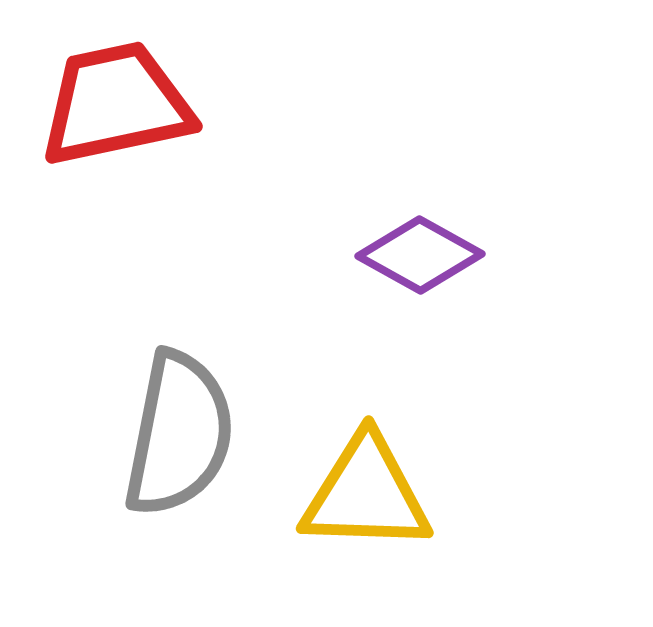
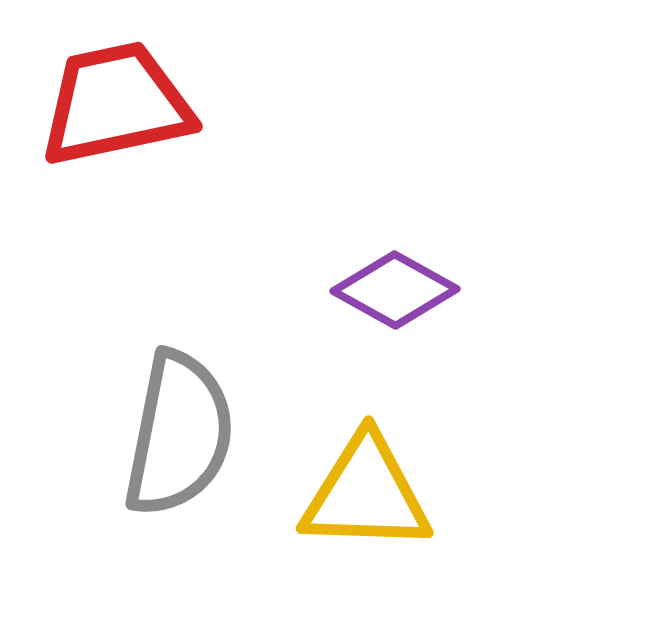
purple diamond: moved 25 px left, 35 px down
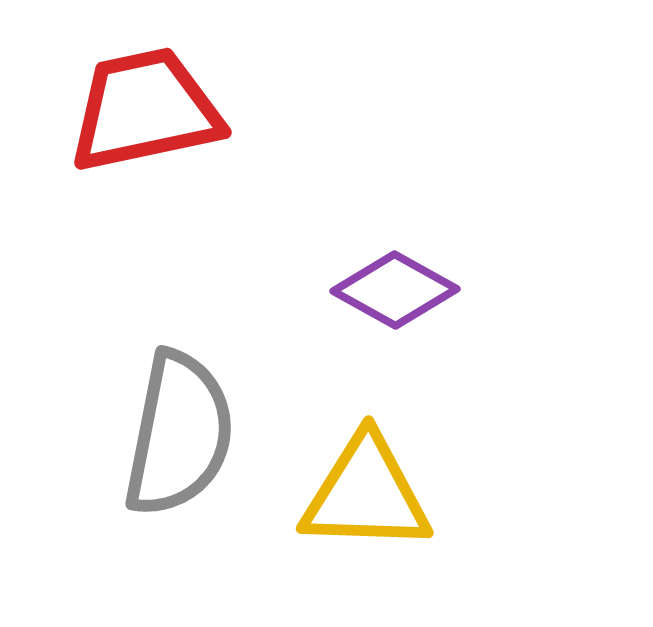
red trapezoid: moved 29 px right, 6 px down
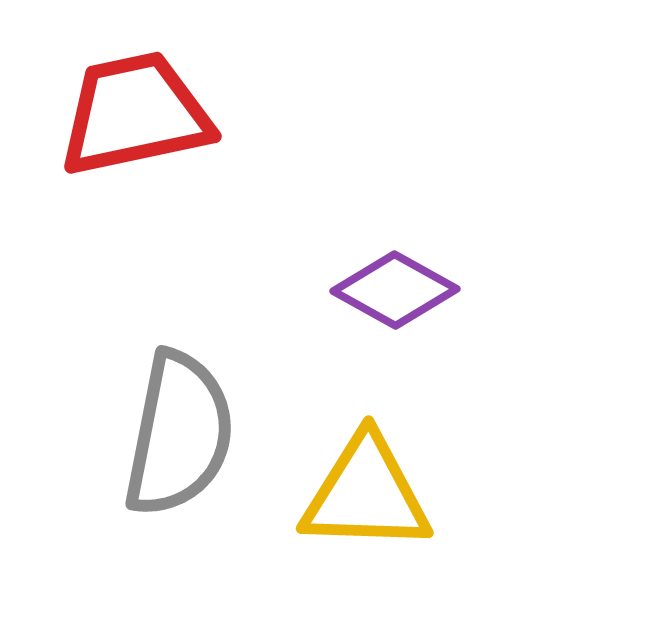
red trapezoid: moved 10 px left, 4 px down
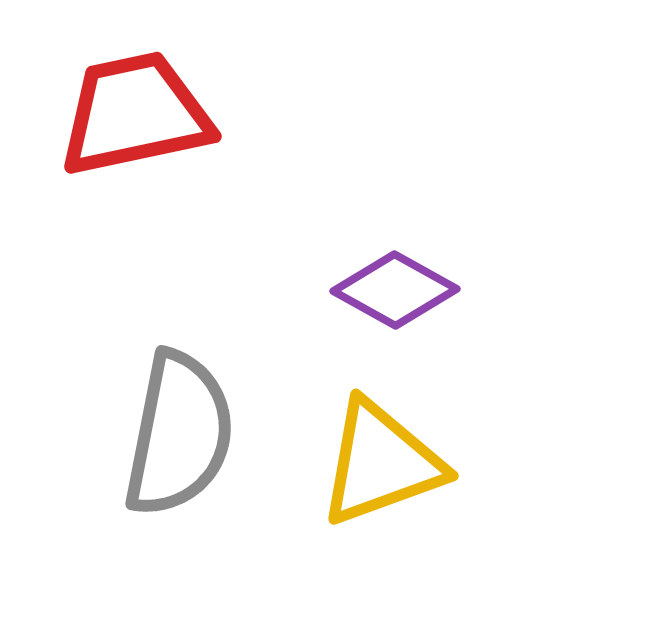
yellow triangle: moved 15 px right, 31 px up; rotated 22 degrees counterclockwise
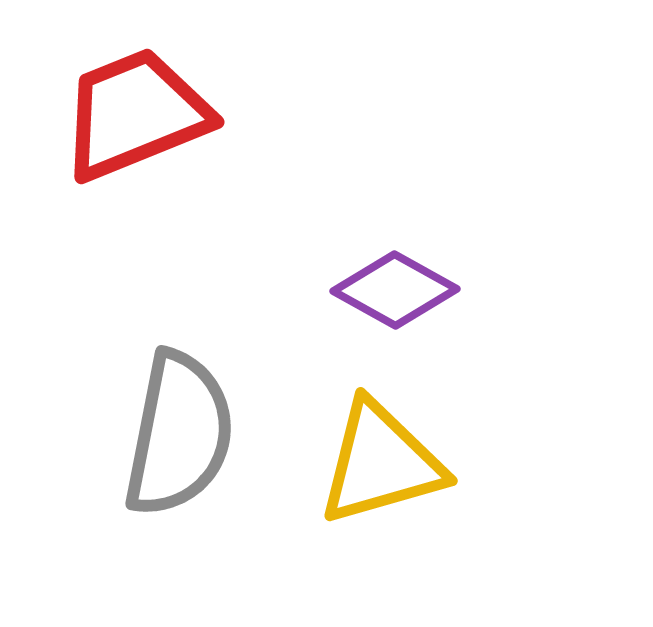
red trapezoid: rotated 10 degrees counterclockwise
yellow triangle: rotated 4 degrees clockwise
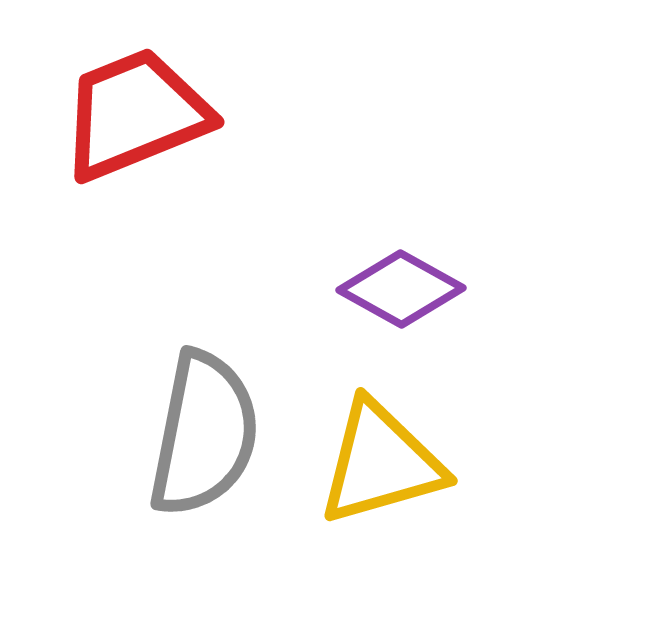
purple diamond: moved 6 px right, 1 px up
gray semicircle: moved 25 px right
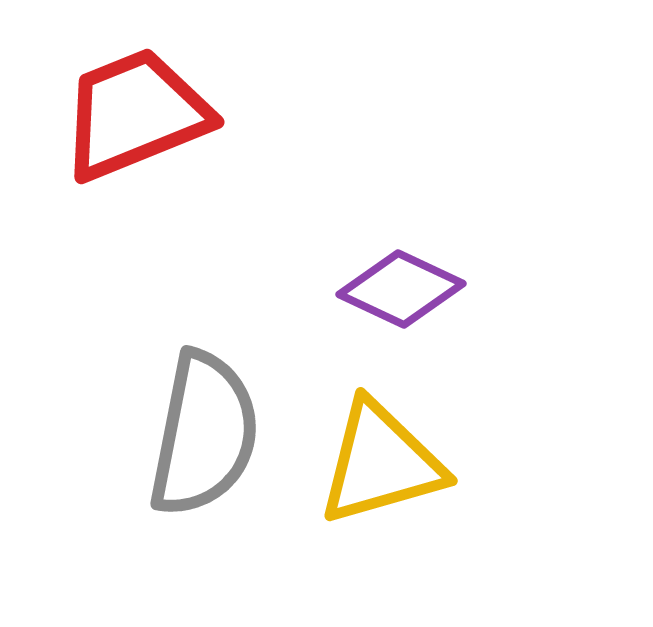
purple diamond: rotated 4 degrees counterclockwise
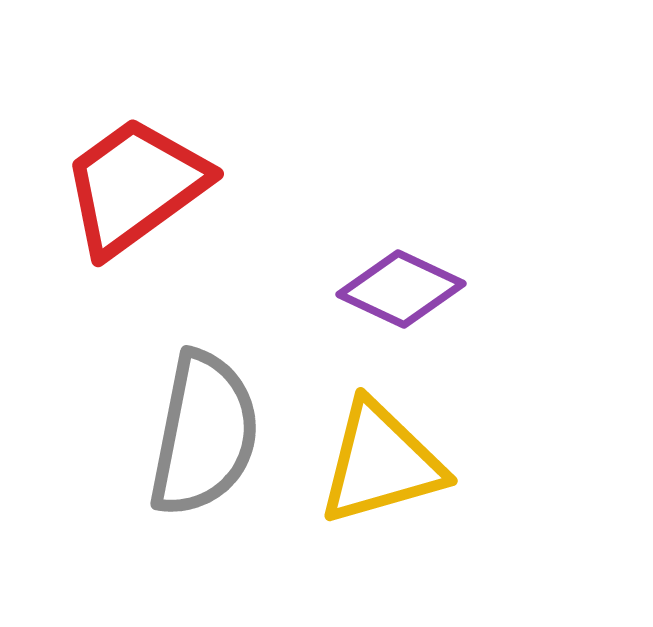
red trapezoid: moved 72 px down; rotated 14 degrees counterclockwise
